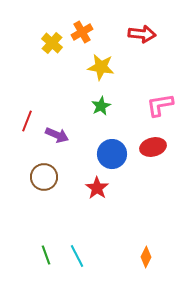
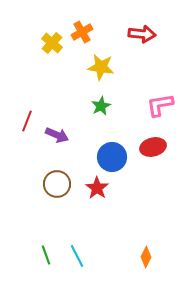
blue circle: moved 3 px down
brown circle: moved 13 px right, 7 px down
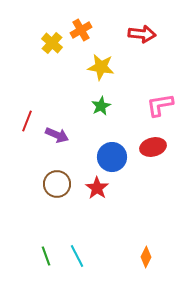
orange cross: moved 1 px left, 2 px up
green line: moved 1 px down
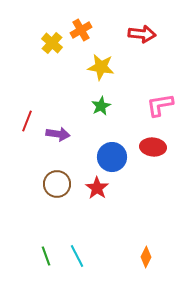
purple arrow: moved 1 px right, 1 px up; rotated 15 degrees counterclockwise
red ellipse: rotated 20 degrees clockwise
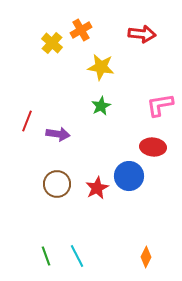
blue circle: moved 17 px right, 19 px down
red star: rotated 10 degrees clockwise
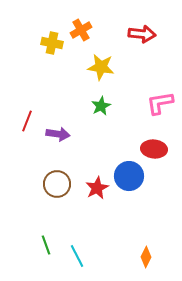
yellow cross: rotated 30 degrees counterclockwise
pink L-shape: moved 2 px up
red ellipse: moved 1 px right, 2 px down
green line: moved 11 px up
